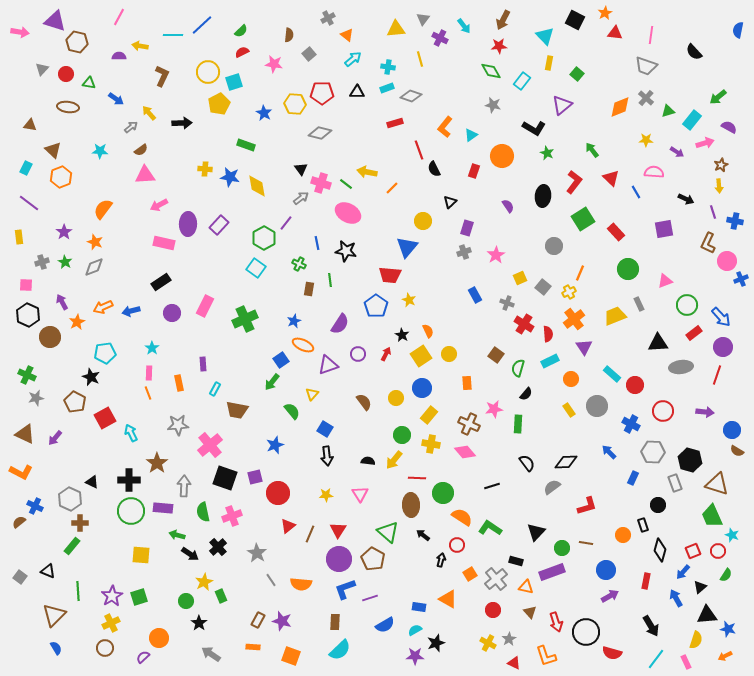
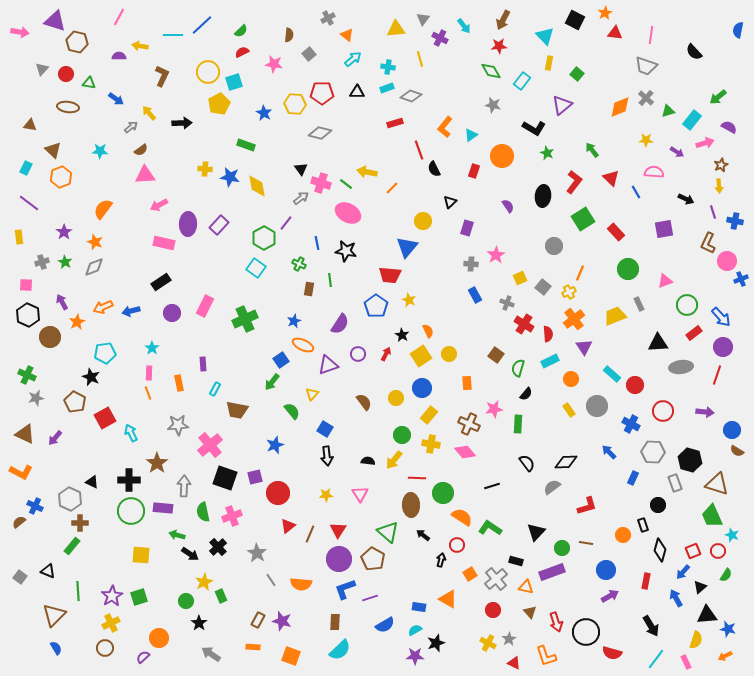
gray cross at (464, 252): moved 7 px right, 12 px down; rotated 24 degrees clockwise
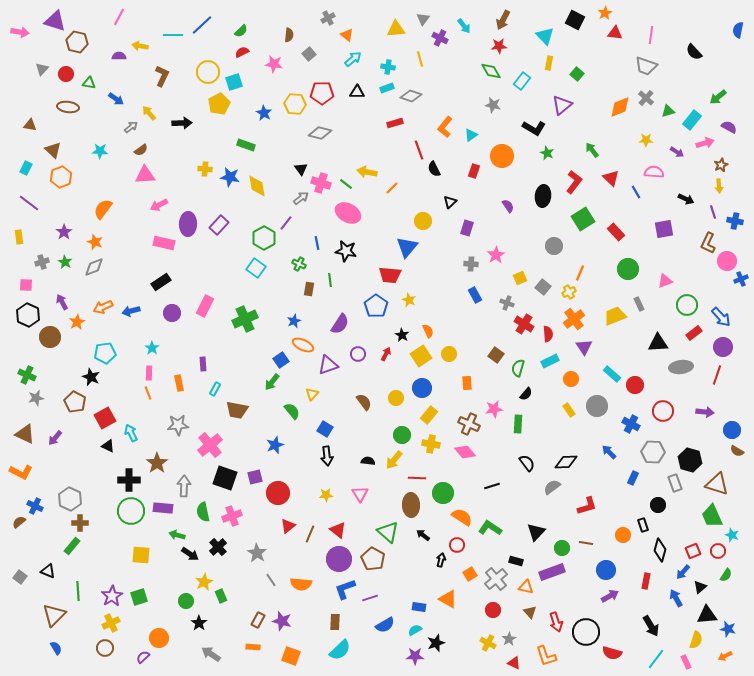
black triangle at (92, 482): moved 16 px right, 36 px up
red triangle at (338, 530): rotated 24 degrees counterclockwise
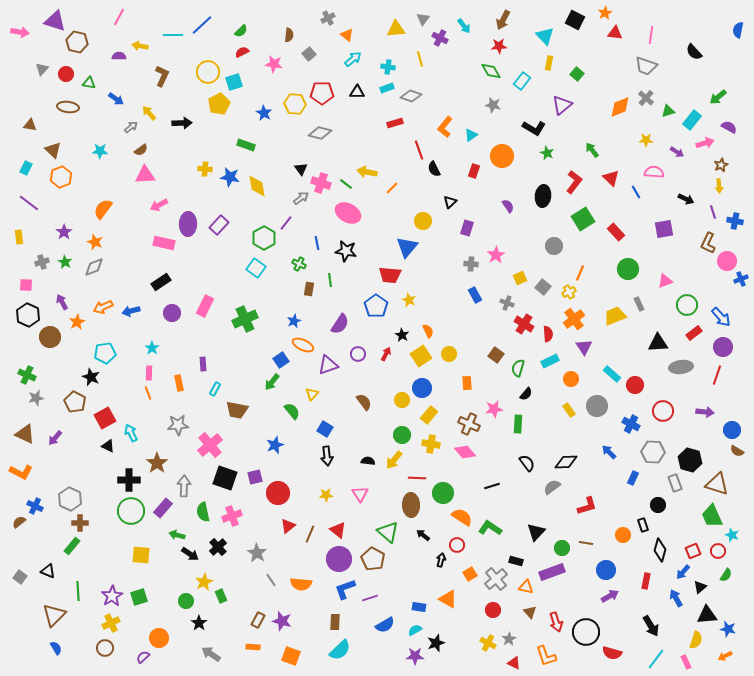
yellow circle at (396, 398): moved 6 px right, 2 px down
purple rectangle at (163, 508): rotated 54 degrees counterclockwise
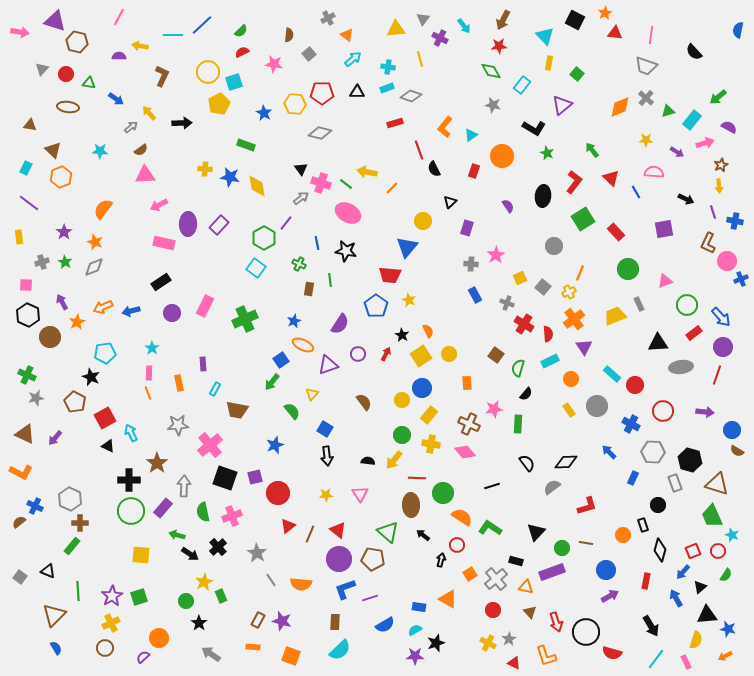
cyan rectangle at (522, 81): moved 4 px down
brown pentagon at (373, 559): rotated 20 degrees counterclockwise
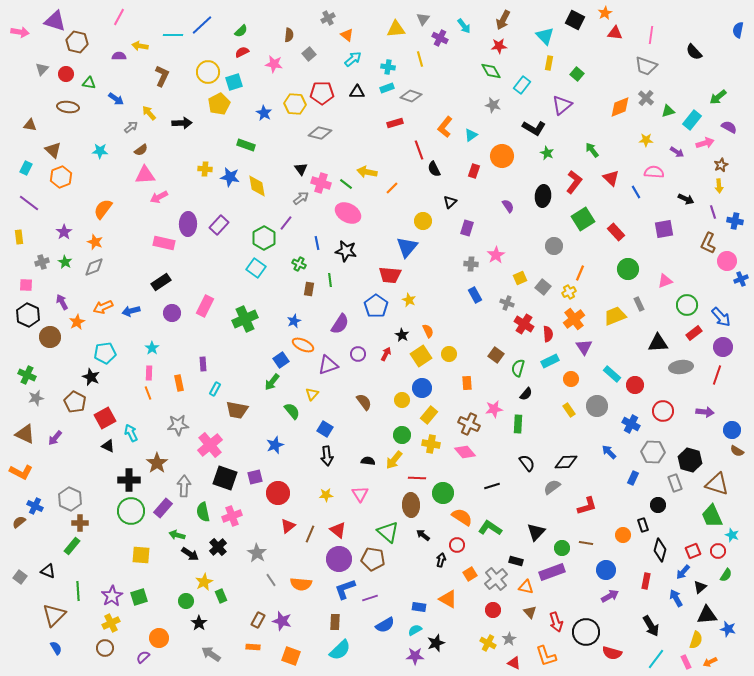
pink arrow at (159, 205): moved 8 px up
orange arrow at (725, 656): moved 15 px left, 6 px down
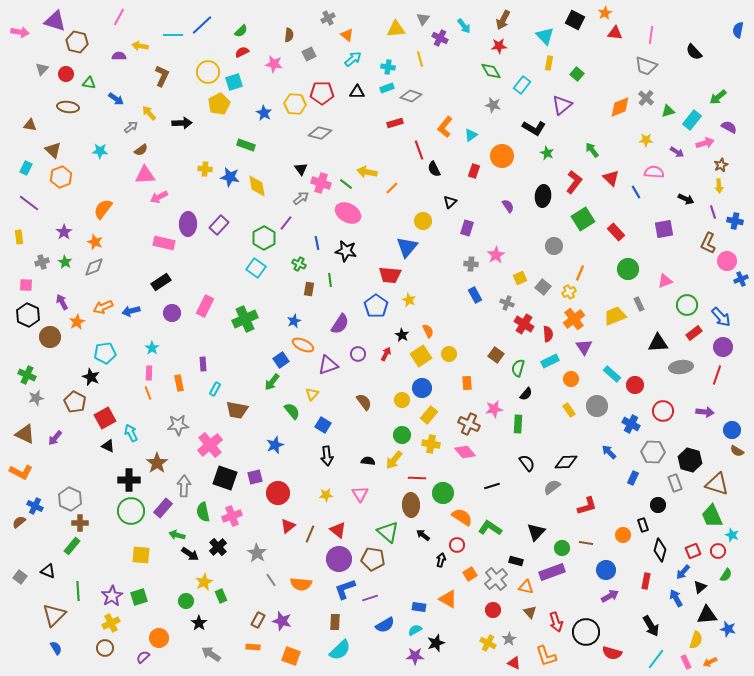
gray square at (309, 54): rotated 16 degrees clockwise
blue square at (325, 429): moved 2 px left, 4 px up
